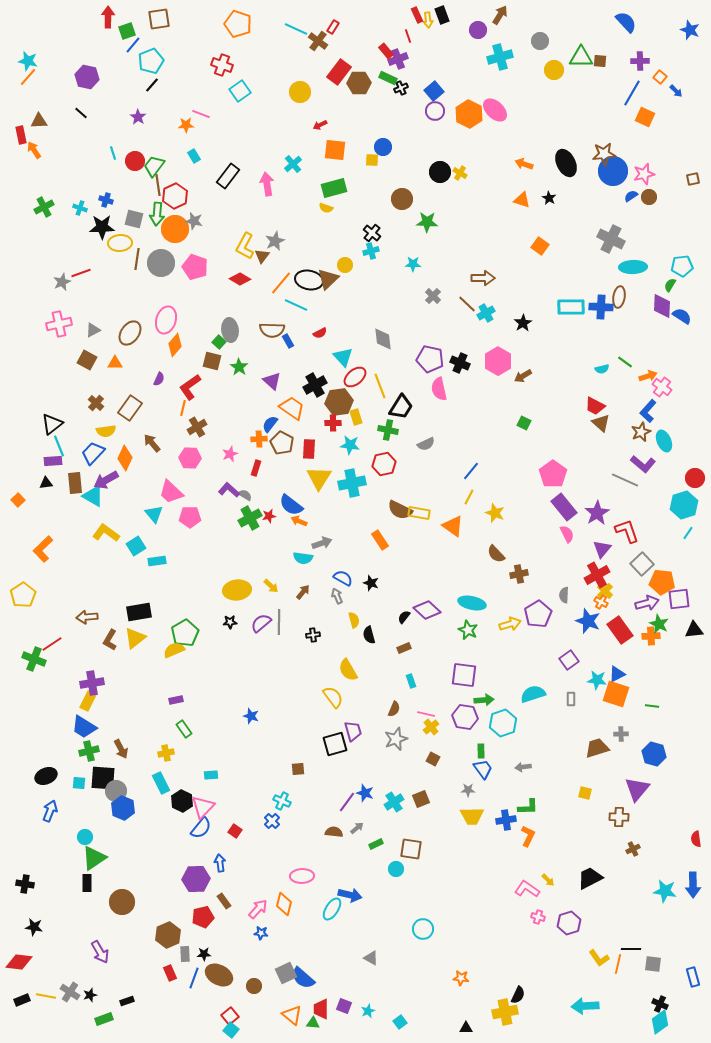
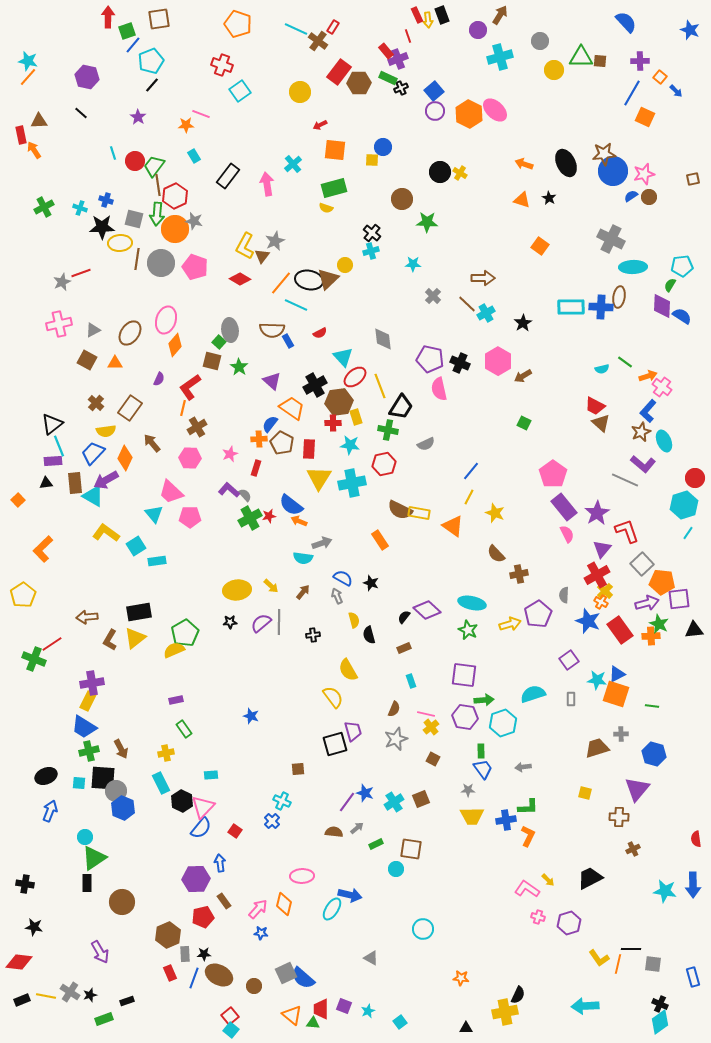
gray semicircle at (245, 495): rotated 16 degrees clockwise
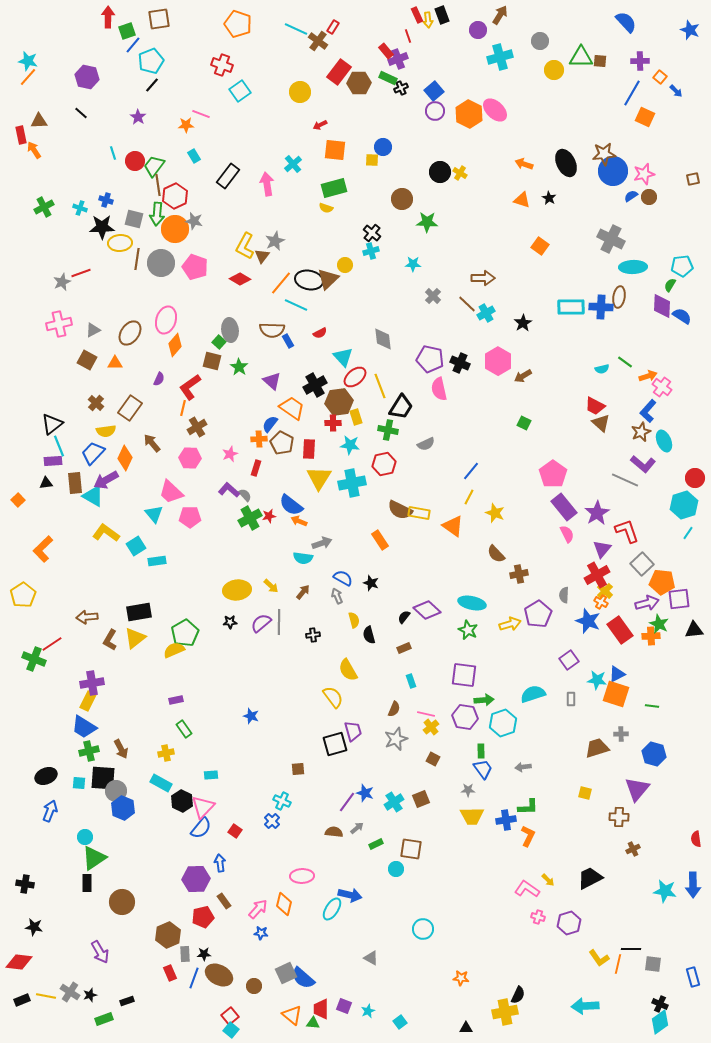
cyan rectangle at (161, 783): rotated 35 degrees counterclockwise
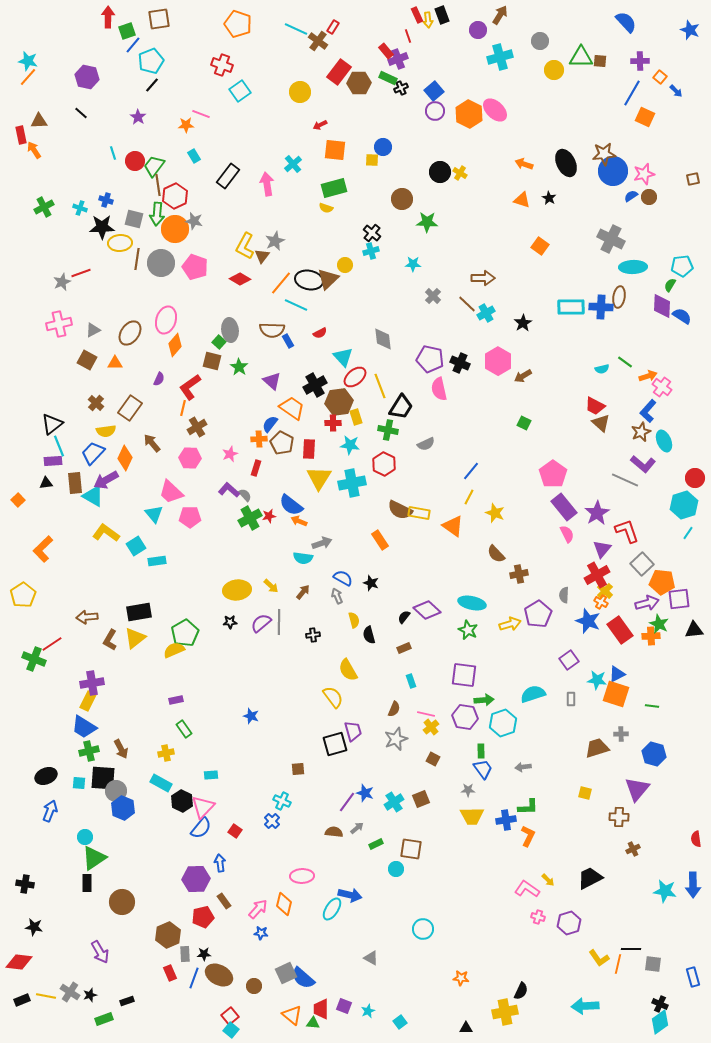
red hexagon at (384, 464): rotated 20 degrees counterclockwise
black semicircle at (518, 995): moved 3 px right, 4 px up
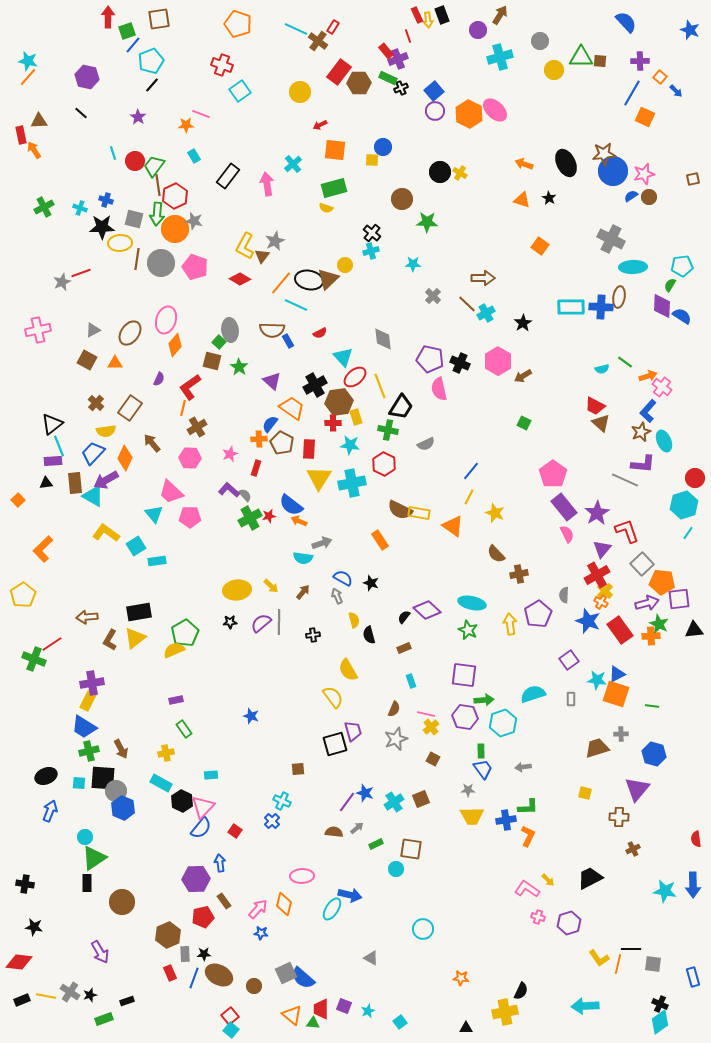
pink cross at (59, 324): moved 21 px left, 6 px down
purple L-shape at (643, 464): rotated 35 degrees counterclockwise
yellow arrow at (510, 624): rotated 80 degrees counterclockwise
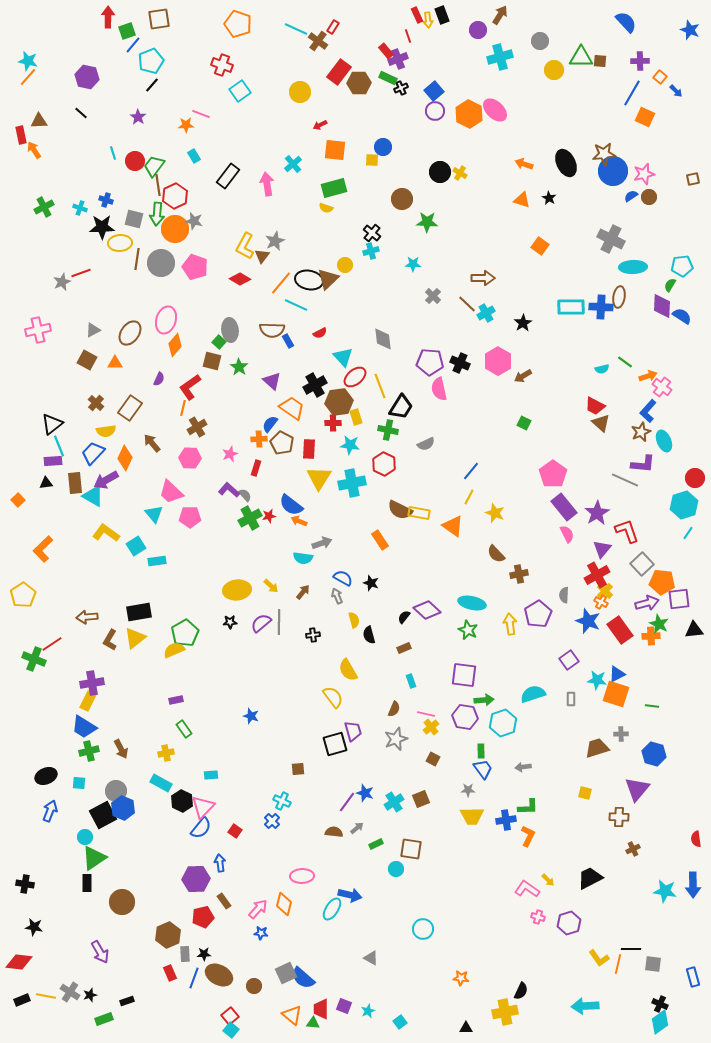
purple pentagon at (430, 359): moved 3 px down; rotated 8 degrees counterclockwise
black square at (103, 778): moved 37 px down; rotated 32 degrees counterclockwise
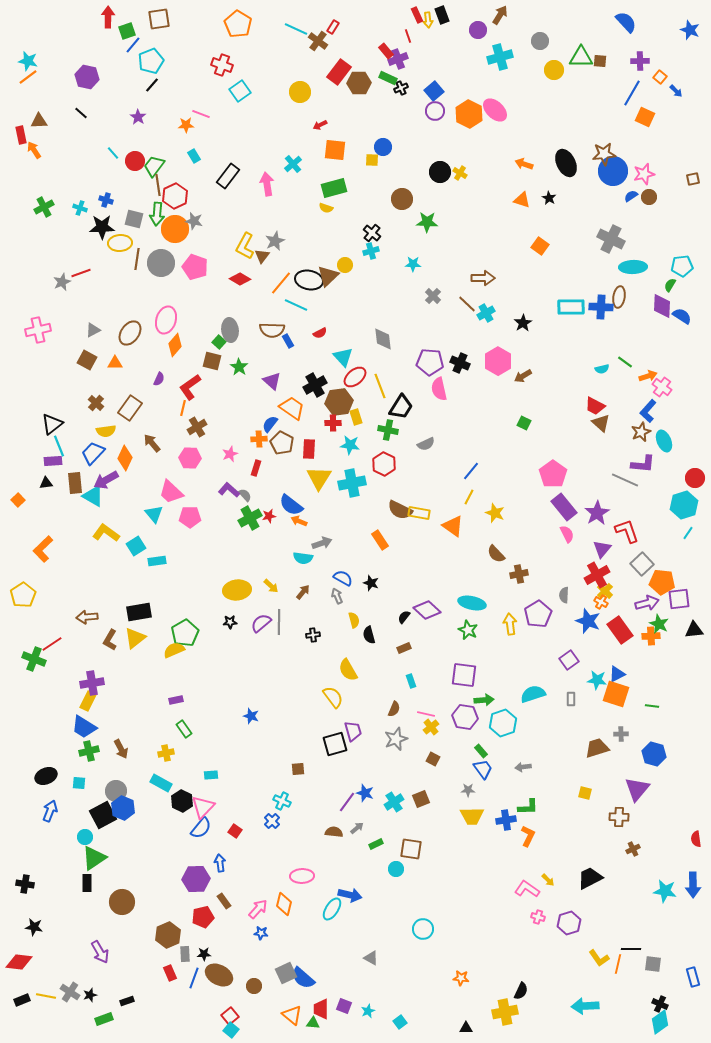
orange pentagon at (238, 24): rotated 12 degrees clockwise
orange line at (28, 77): rotated 12 degrees clockwise
cyan line at (113, 153): rotated 24 degrees counterclockwise
brown triangle at (328, 279): moved 3 px up
green rectangle at (481, 751): rotated 40 degrees counterclockwise
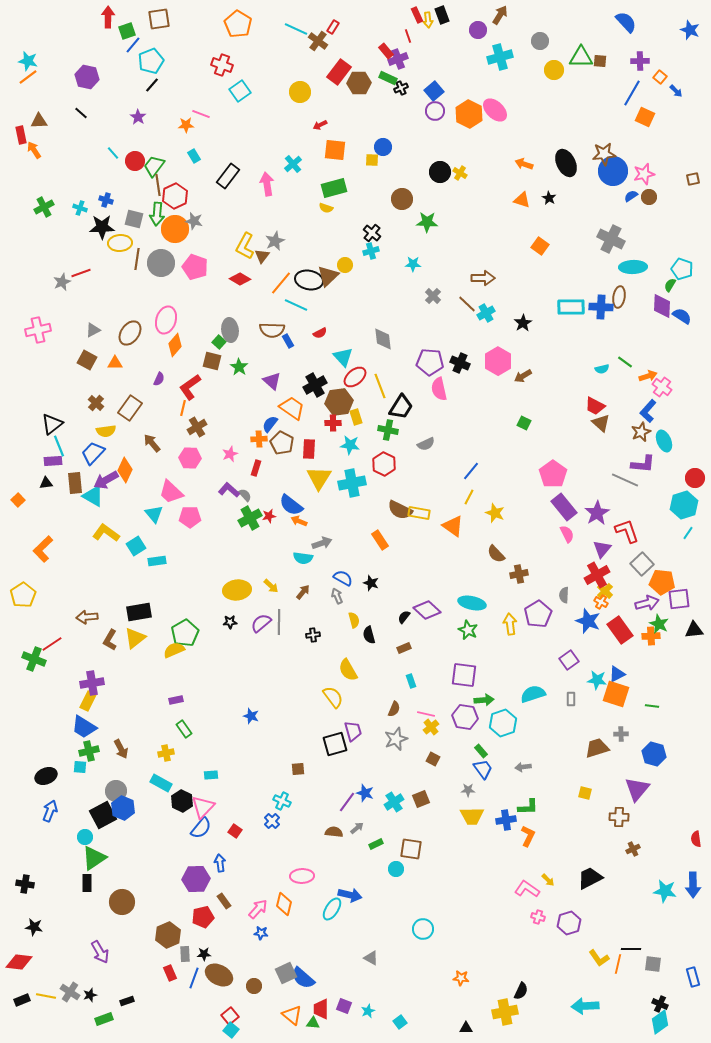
cyan pentagon at (682, 266): moved 3 px down; rotated 25 degrees clockwise
orange diamond at (125, 458): moved 12 px down
cyan square at (79, 783): moved 1 px right, 16 px up
